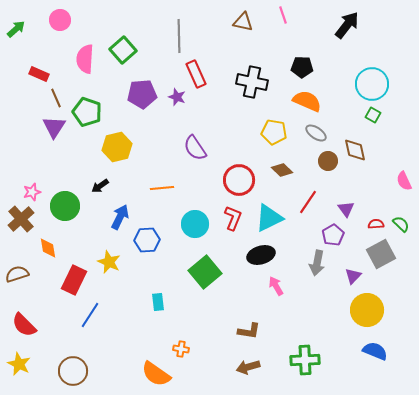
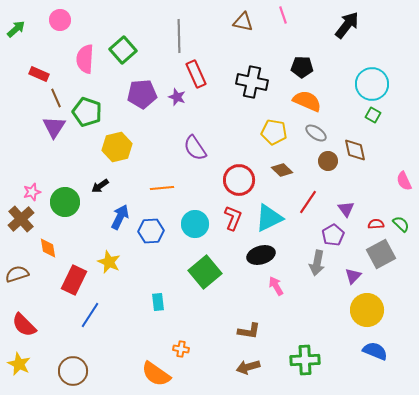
green circle at (65, 206): moved 4 px up
blue hexagon at (147, 240): moved 4 px right, 9 px up
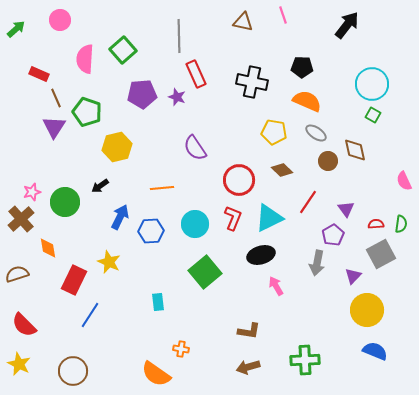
green semicircle at (401, 224): rotated 54 degrees clockwise
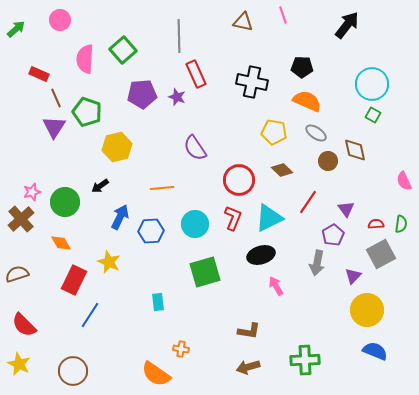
orange diamond at (48, 248): moved 13 px right, 5 px up; rotated 20 degrees counterclockwise
green square at (205, 272): rotated 24 degrees clockwise
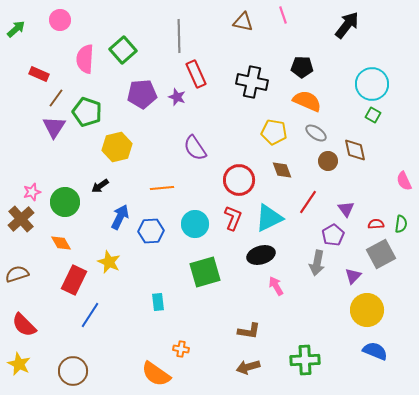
brown line at (56, 98): rotated 60 degrees clockwise
brown diamond at (282, 170): rotated 25 degrees clockwise
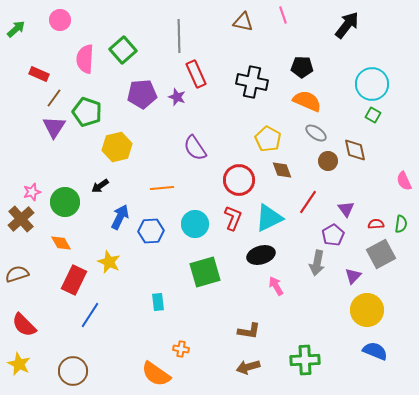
brown line at (56, 98): moved 2 px left
yellow pentagon at (274, 132): moved 6 px left, 7 px down; rotated 20 degrees clockwise
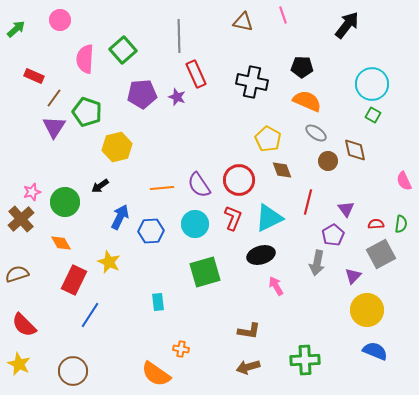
red rectangle at (39, 74): moved 5 px left, 2 px down
purple semicircle at (195, 148): moved 4 px right, 37 px down
red line at (308, 202): rotated 20 degrees counterclockwise
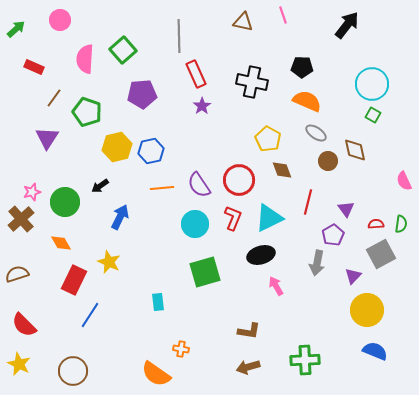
red rectangle at (34, 76): moved 9 px up
purple star at (177, 97): moved 25 px right, 9 px down; rotated 18 degrees clockwise
purple triangle at (54, 127): moved 7 px left, 11 px down
blue hexagon at (151, 231): moved 80 px up; rotated 10 degrees counterclockwise
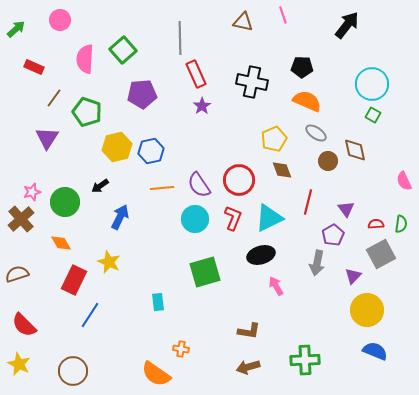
gray line at (179, 36): moved 1 px right, 2 px down
yellow pentagon at (268, 139): moved 6 px right; rotated 20 degrees clockwise
cyan circle at (195, 224): moved 5 px up
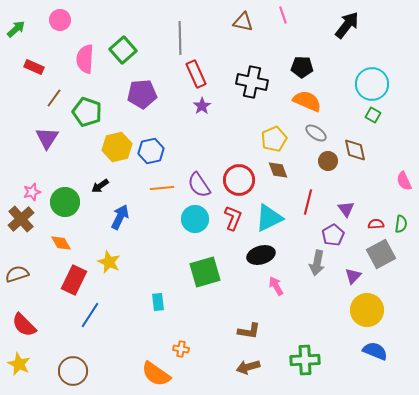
brown diamond at (282, 170): moved 4 px left
